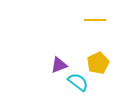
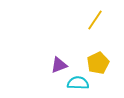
yellow line: rotated 55 degrees counterclockwise
cyan semicircle: moved 1 px down; rotated 35 degrees counterclockwise
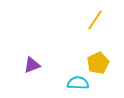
purple triangle: moved 27 px left
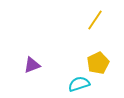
cyan semicircle: moved 1 px right, 1 px down; rotated 20 degrees counterclockwise
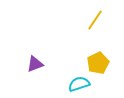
purple triangle: moved 3 px right, 1 px up
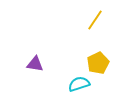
purple triangle: rotated 30 degrees clockwise
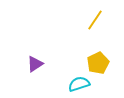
purple triangle: rotated 42 degrees counterclockwise
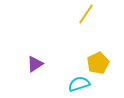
yellow line: moved 9 px left, 6 px up
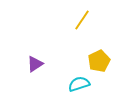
yellow line: moved 4 px left, 6 px down
yellow pentagon: moved 1 px right, 2 px up
